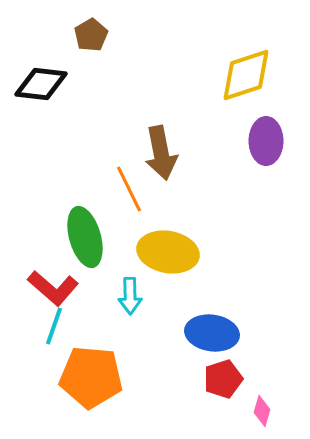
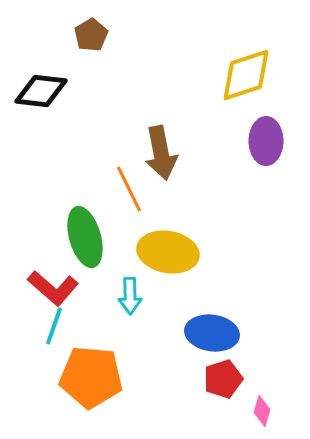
black diamond: moved 7 px down
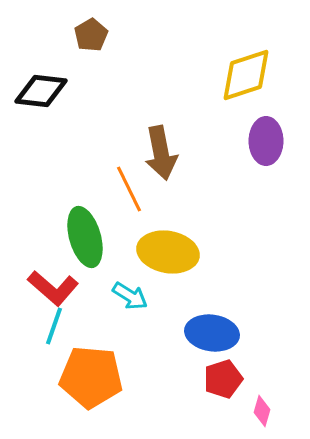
cyan arrow: rotated 57 degrees counterclockwise
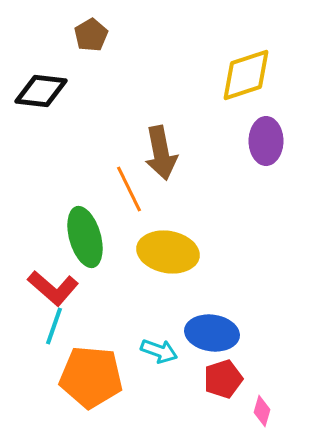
cyan arrow: moved 29 px right, 55 px down; rotated 12 degrees counterclockwise
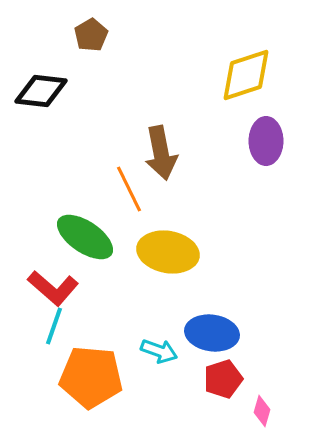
green ellipse: rotated 40 degrees counterclockwise
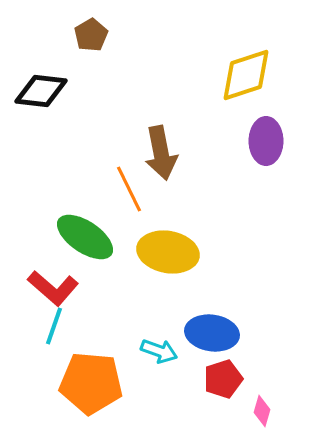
orange pentagon: moved 6 px down
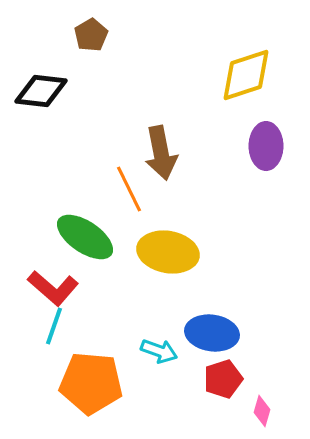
purple ellipse: moved 5 px down
